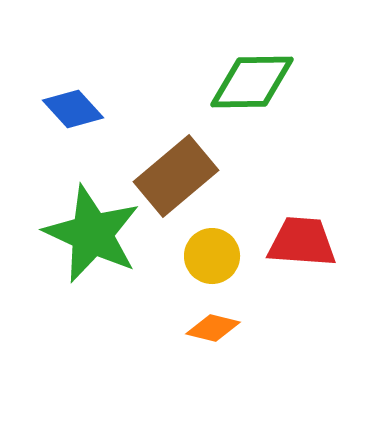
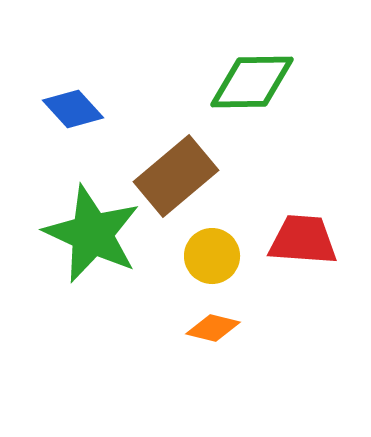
red trapezoid: moved 1 px right, 2 px up
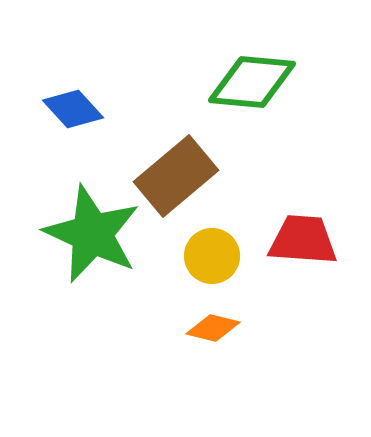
green diamond: rotated 6 degrees clockwise
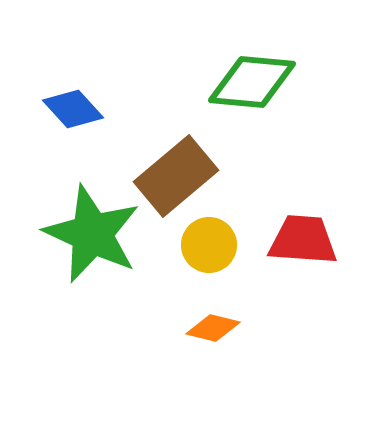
yellow circle: moved 3 px left, 11 px up
